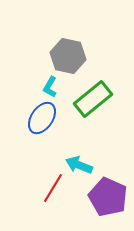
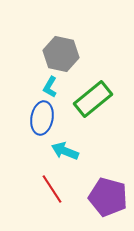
gray hexagon: moved 7 px left, 2 px up
blue ellipse: rotated 24 degrees counterclockwise
cyan arrow: moved 14 px left, 14 px up
red line: moved 1 px left, 1 px down; rotated 64 degrees counterclockwise
purple pentagon: rotated 9 degrees counterclockwise
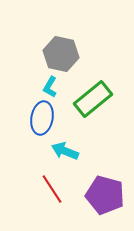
purple pentagon: moved 3 px left, 2 px up
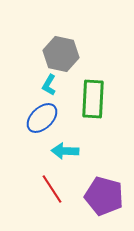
cyan L-shape: moved 1 px left, 2 px up
green rectangle: rotated 48 degrees counterclockwise
blue ellipse: rotated 36 degrees clockwise
cyan arrow: rotated 20 degrees counterclockwise
purple pentagon: moved 1 px left, 1 px down
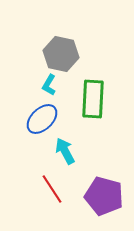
blue ellipse: moved 1 px down
cyan arrow: rotated 60 degrees clockwise
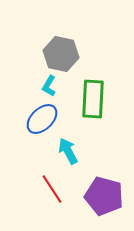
cyan L-shape: moved 1 px down
cyan arrow: moved 3 px right
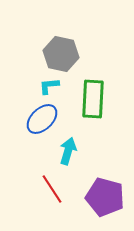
cyan L-shape: rotated 55 degrees clockwise
cyan arrow: rotated 44 degrees clockwise
purple pentagon: moved 1 px right, 1 px down
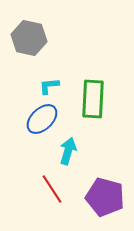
gray hexagon: moved 32 px left, 16 px up
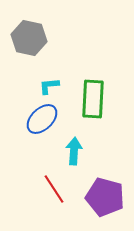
cyan arrow: moved 6 px right; rotated 12 degrees counterclockwise
red line: moved 2 px right
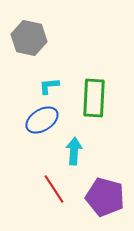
green rectangle: moved 1 px right, 1 px up
blue ellipse: moved 1 px down; rotated 12 degrees clockwise
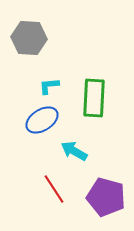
gray hexagon: rotated 8 degrees counterclockwise
cyan arrow: rotated 64 degrees counterclockwise
purple pentagon: moved 1 px right
